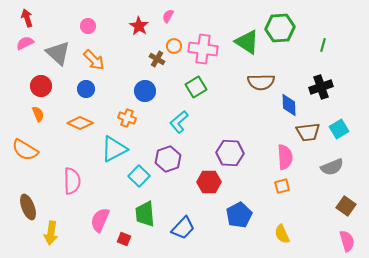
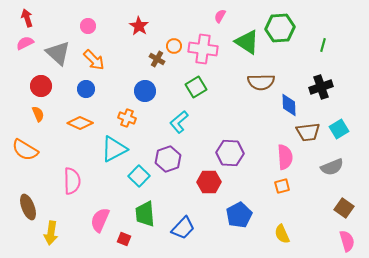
pink semicircle at (168, 16): moved 52 px right
brown square at (346, 206): moved 2 px left, 2 px down
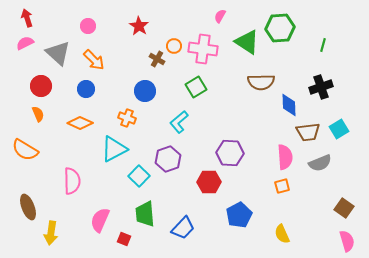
gray semicircle at (332, 167): moved 12 px left, 4 px up
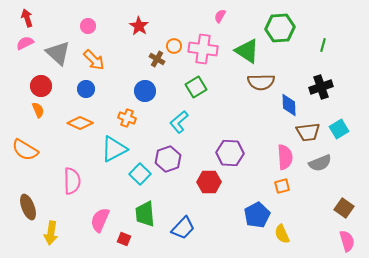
green triangle at (247, 42): moved 9 px down
orange semicircle at (38, 114): moved 4 px up
cyan square at (139, 176): moved 1 px right, 2 px up
blue pentagon at (239, 215): moved 18 px right
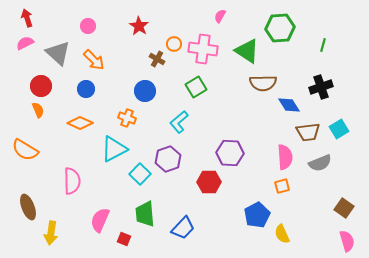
orange circle at (174, 46): moved 2 px up
brown semicircle at (261, 82): moved 2 px right, 1 px down
blue diamond at (289, 105): rotated 30 degrees counterclockwise
